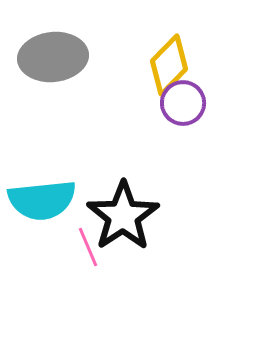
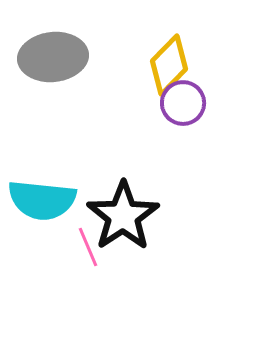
cyan semicircle: rotated 12 degrees clockwise
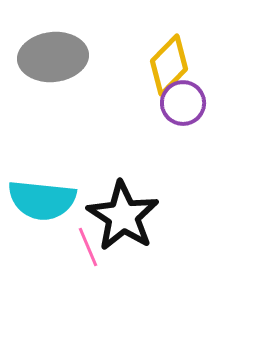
black star: rotated 6 degrees counterclockwise
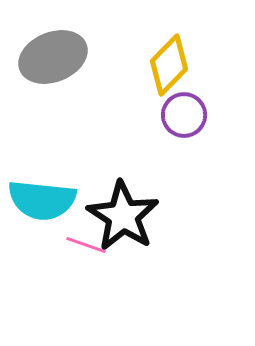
gray ellipse: rotated 16 degrees counterclockwise
purple circle: moved 1 px right, 12 px down
pink line: moved 2 px left, 2 px up; rotated 48 degrees counterclockwise
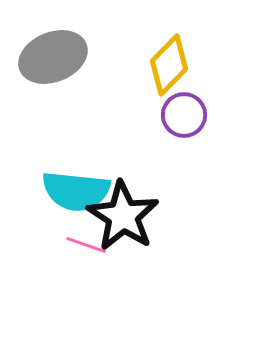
cyan semicircle: moved 34 px right, 9 px up
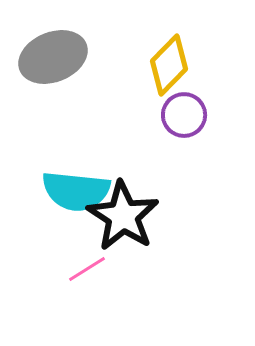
pink line: moved 1 px right, 24 px down; rotated 51 degrees counterclockwise
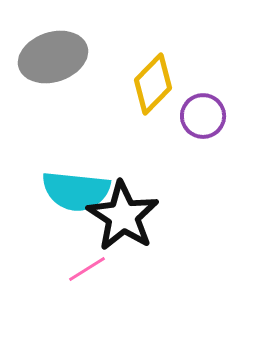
gray ellipse: rotated 4 degrees clockwise
yellow diamond: moved 16 px left, 19 px down
purple circle: moved 19 px right, 1 px down
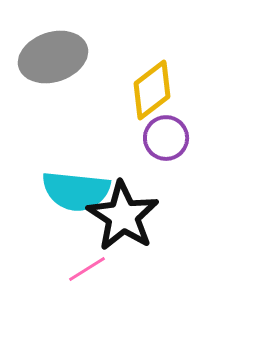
yellow diamond: moved 1 px left, 6 px down; rotated 8 degrees clockwise
purple circle: moved 37 px left, 22 px down
